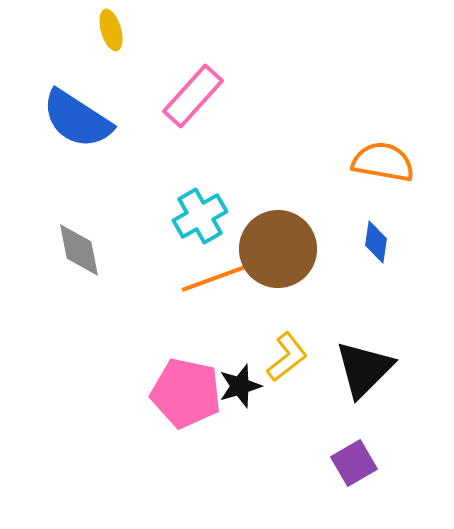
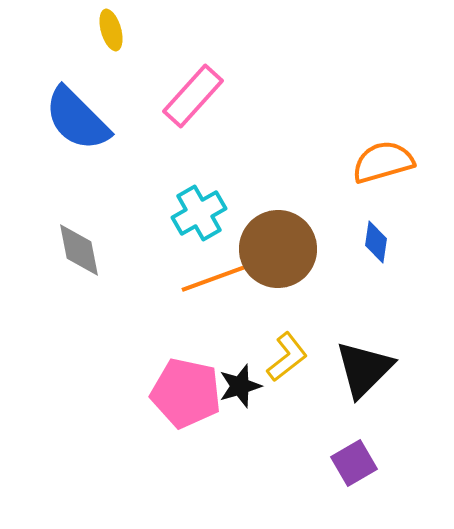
blue semicircle: rotated 12 degrees clockwise
orange semicircle: rotated 26 degrees counterclockwise
cyan cross: moved 1 px left, 3 px up
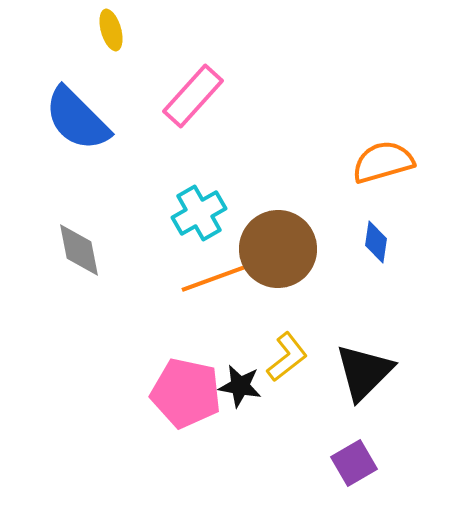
black triangle: moved 3 px down
black star: rotated 27 degrees clockwise
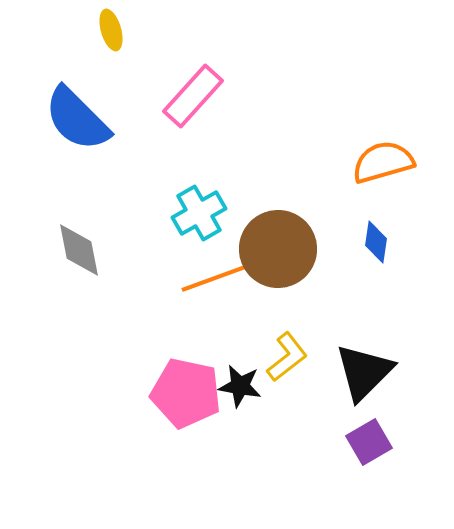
purple square: moved 15 px right, 21 px up
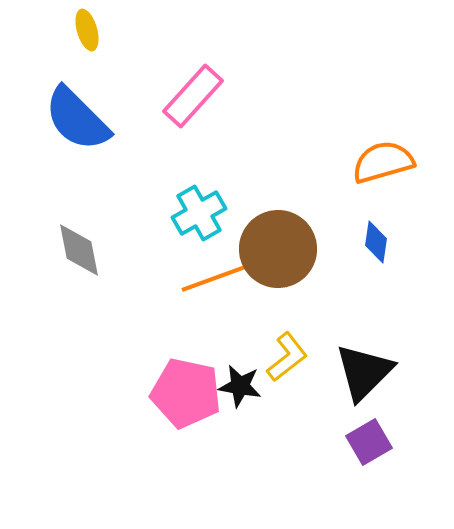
yellow ellipse: moved 24 px left
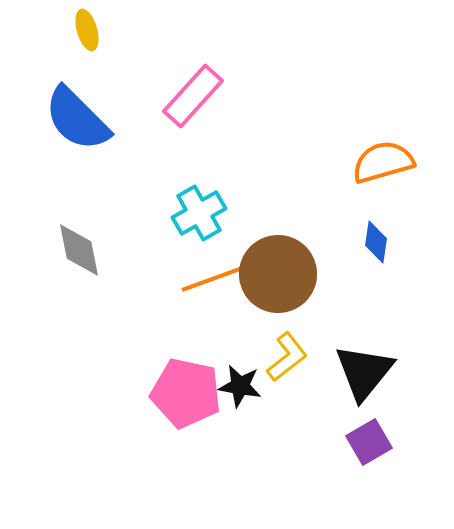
brown circle: moved 25 px down
black triangle: rotated 6 degrees counterclockwise
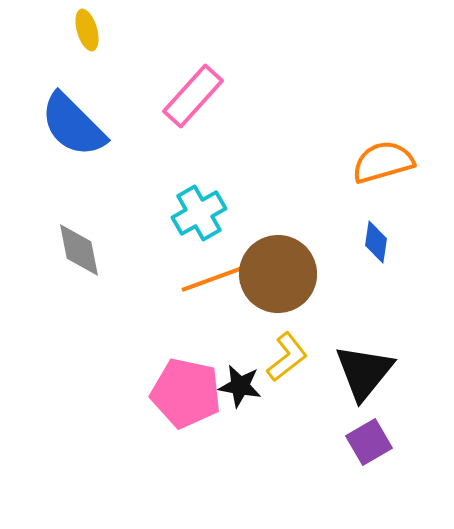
blue semicircle: moved 4 px left, 6 px down
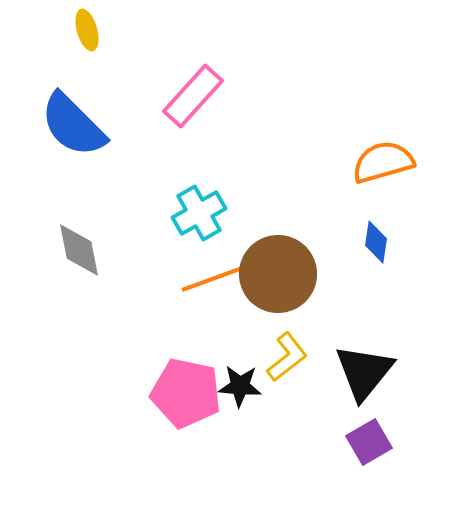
black star: rotated 6 degrees counterclockwise
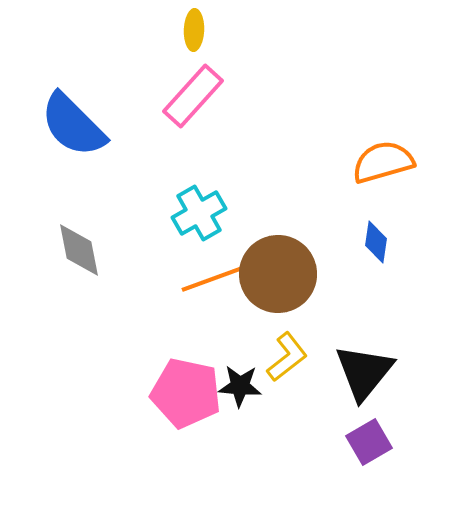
yellow ellipse: moved 107 px right; rotated 18 degrees clockwise
